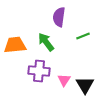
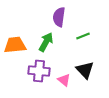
green arrow: rotated 66 degrees clockwise
pink triangle: rotated 24 degrees counterclockwise
black triangle: moved 15 px up; rotated 12 degrees counterclockwise
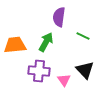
green line: rotated 48 degrees clockwise
pink triangle: rotated 16 degrees clockwise
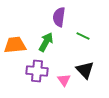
purple cross: moved 2 px left
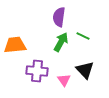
green arrow: moved 15 px right
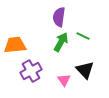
purple cross: moved 6 px left; rotated 35 degrees counterclockwise
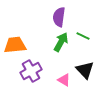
pink triangle: rotated 24 degrees counterclockwise
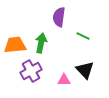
green arrow: moved 20 px left, 1 px down; rotated 18 degrees counterclockwise
pink triangle: rotated 32 degrees counterclockwise
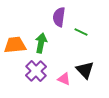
green line: moved 2 px left, 4 px up
purple cross: moved 5 px right; rotated 15 degrees counterclockwise
pink triangle: moved 1 px up; rotated 24 degrees clockwise
